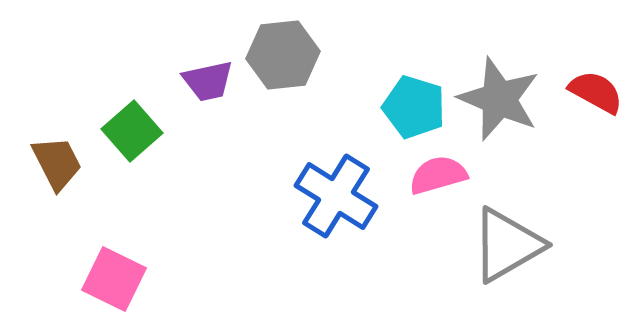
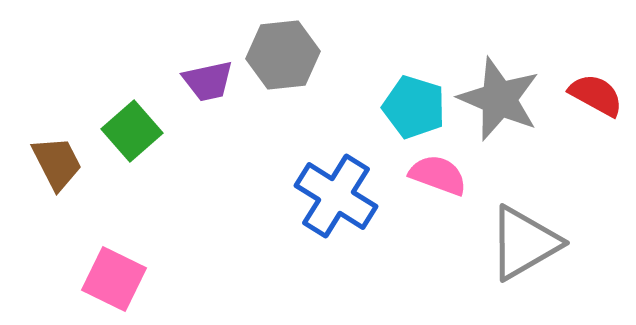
red semicircle: moved 3 px down
pink semicircle: rotated 36 degrees clockwise
gray triangle: moved 17 px right, 2 px up
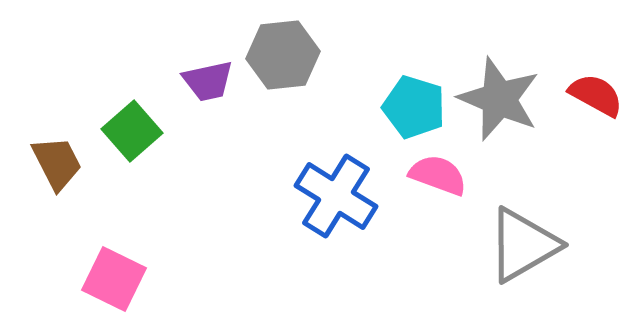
gray triangle: moved 1 px left, 2 px down
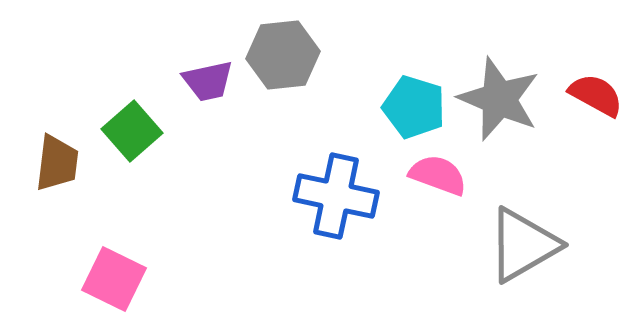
brown trapezoid: rotated 34 degrees clockwise
blue cross: rotated 20 degrees counterclockwise
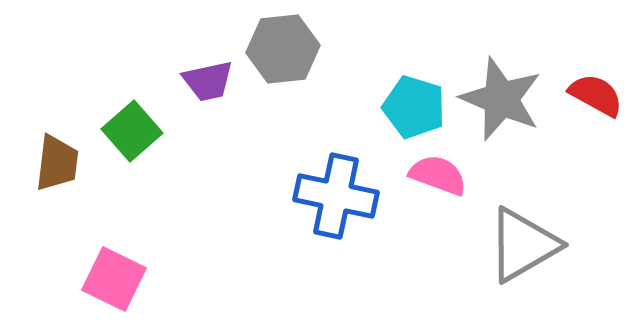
gray hexagon: moved 6 px up
gray star: moved 2 px right
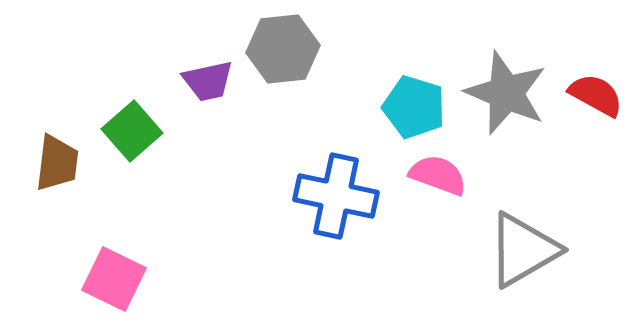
gray star: moved 5 px right, 6 px up
gray triangle: moved 5 px down
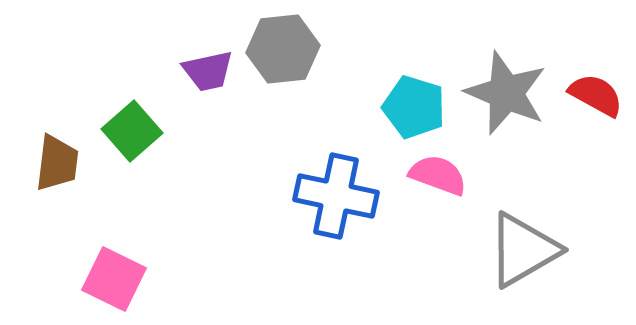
purple trapezoid: moved 10 px up
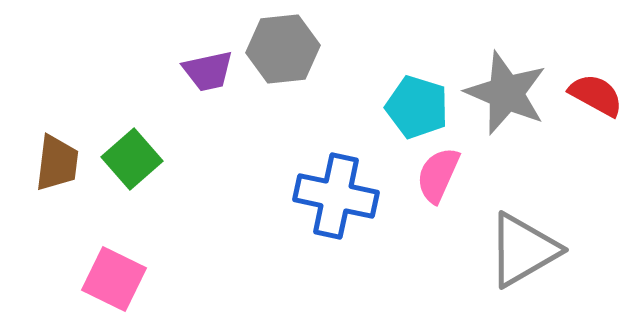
cyan pentagon: moved 3 px right
green square: moved 28 px down
pink semicircle: rotated 86 degrees counterclockwise
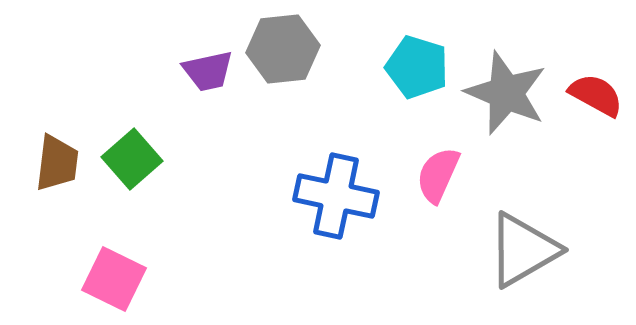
cyan pentagon: moved 40 px up
